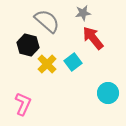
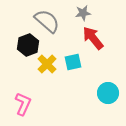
black hexagon: rotated 25 degrees clockwise
cyan square: rotated 24 degrees clockwise
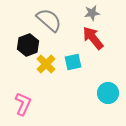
gray star: moved 9 px right
gray semicircle: moved 2 px right, 1 px up
yellow cross: moved 1 px left
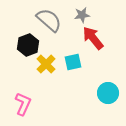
gray star: moved 10 px left, 2 px down
